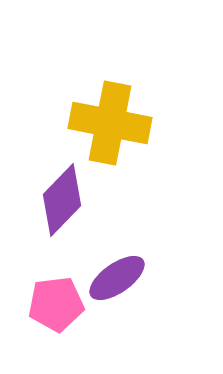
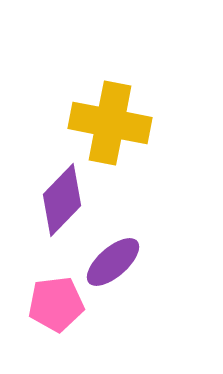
purple ellipse: moved 4 px left, 16 px up; rotated 6 degrees counterclockwise
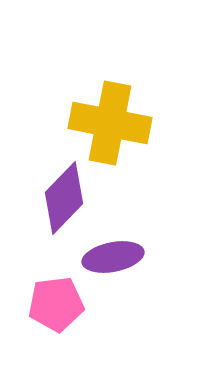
purple diamond: moved 2 px right, 2 px up
purple ellipse: moved 5 px up; rotated 30 degrees clockwise
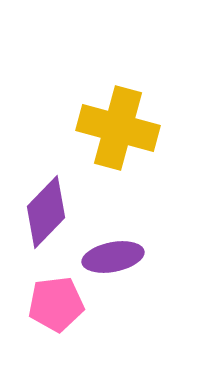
yellow cross: moved 8 px right, 5 px down; rotated 4 degrees clockwise
purple diamond: moved 18 px left, 14 px down
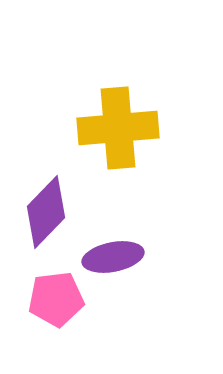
yellow cross: rotated 20 degrees counterclockwise
pink pentagon: moved 5 px up
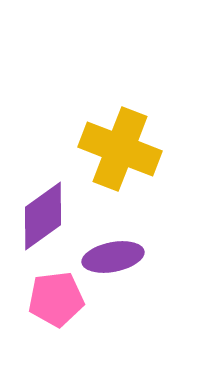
yellow cross: moved 2 px right, 21 px down; rotated 26 degrees clockwise
purple diamond: moved 3 px left, 4 px down; rotated 10 degrees clockwise
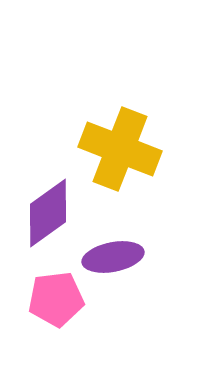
purple diamond: moved 5 px right, 3 px up
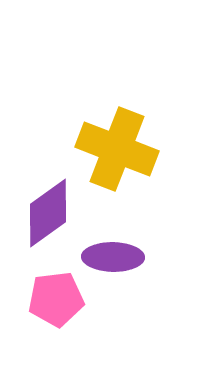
yellow cross: moved 3 px left
purple ellipse: rotated 12 degrees clockwise
